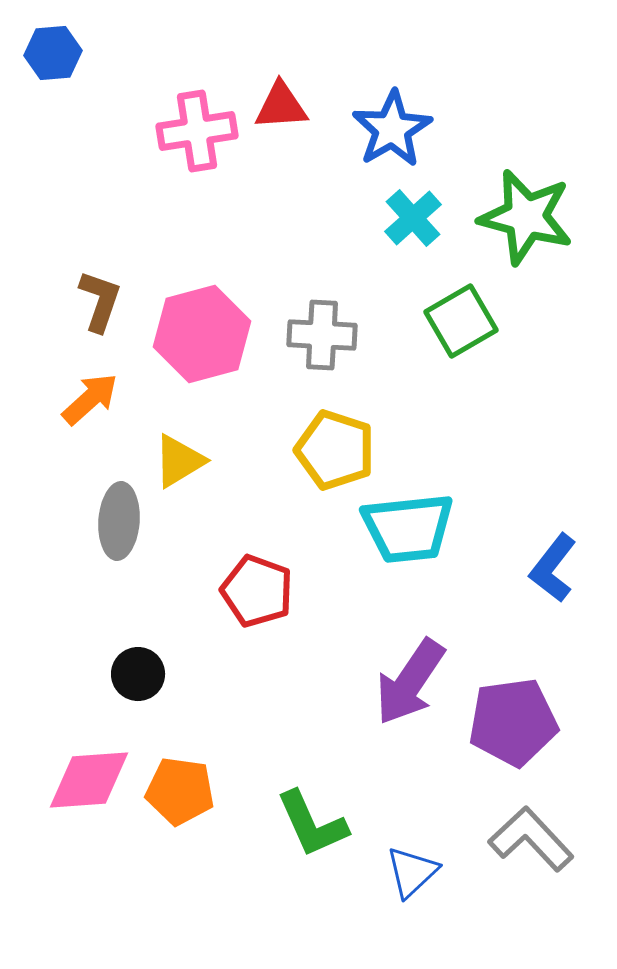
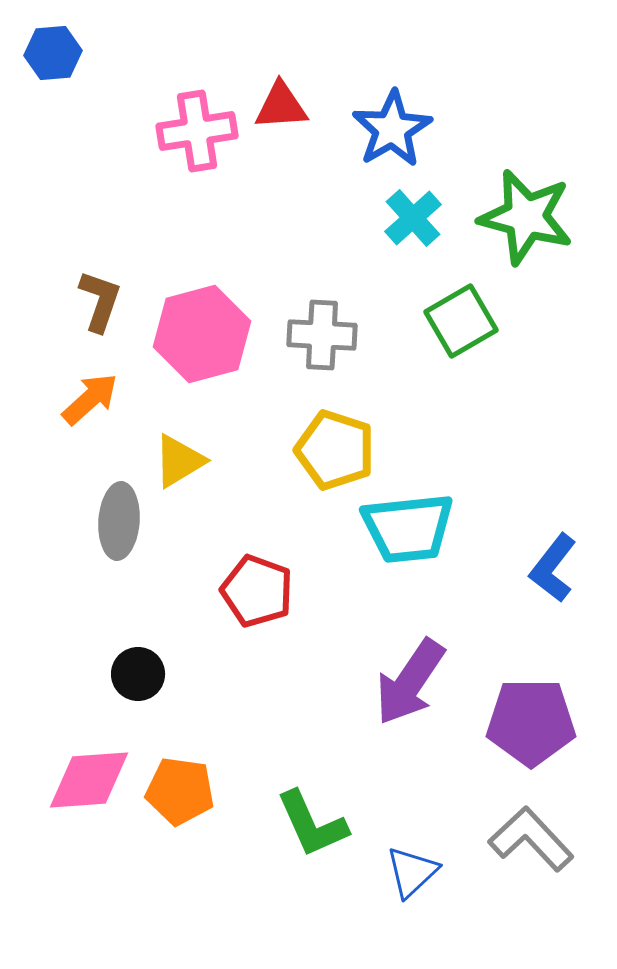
purple pentagon: moved 18 px right; rotated 8 degrees clockwise
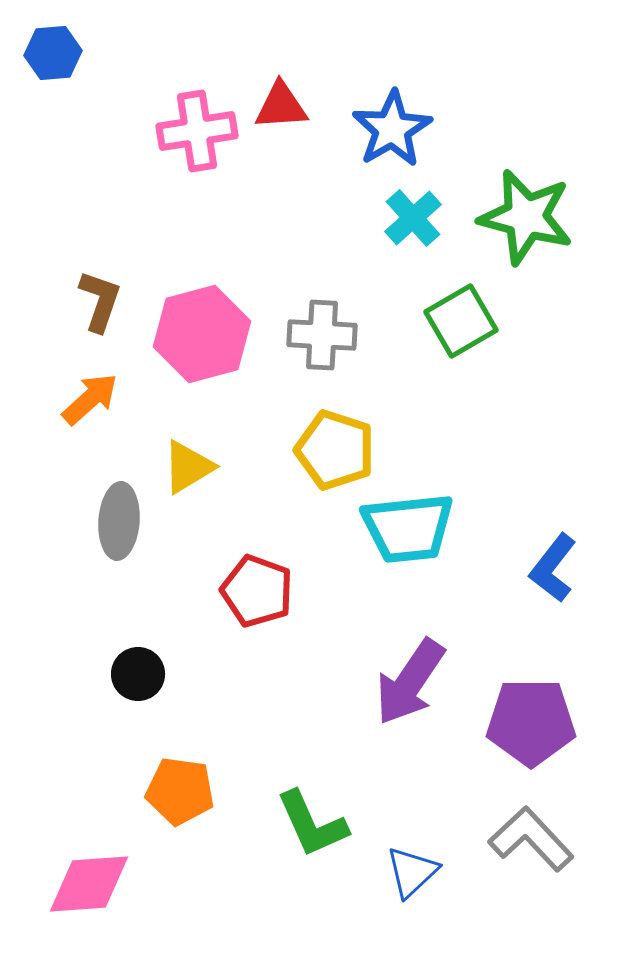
yellow triangle: moved 9 px right, 6 px down
pink diamond: moved 104 px down
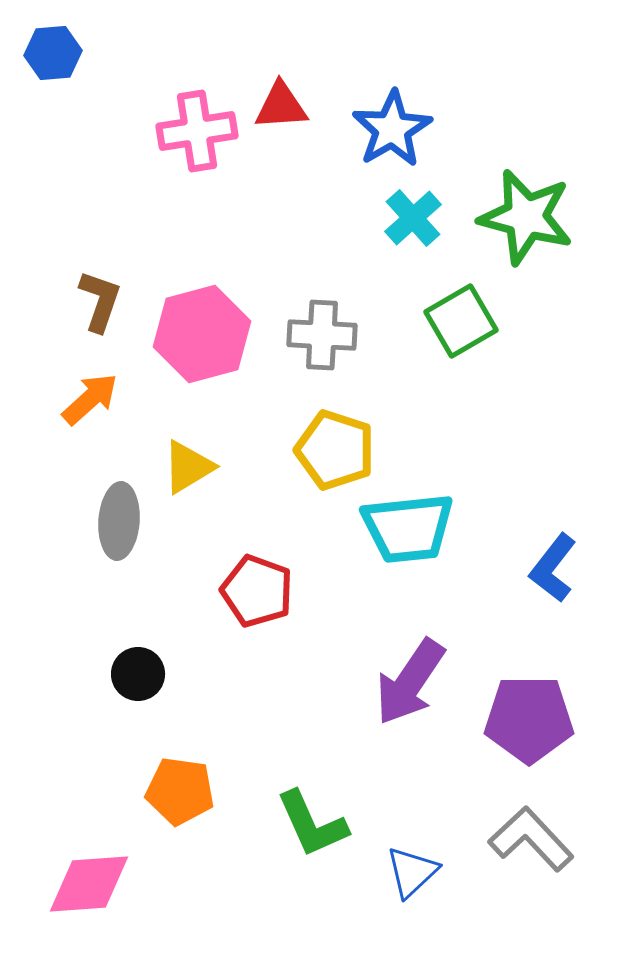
purple pentagon: moved 2 px left, 3 px up
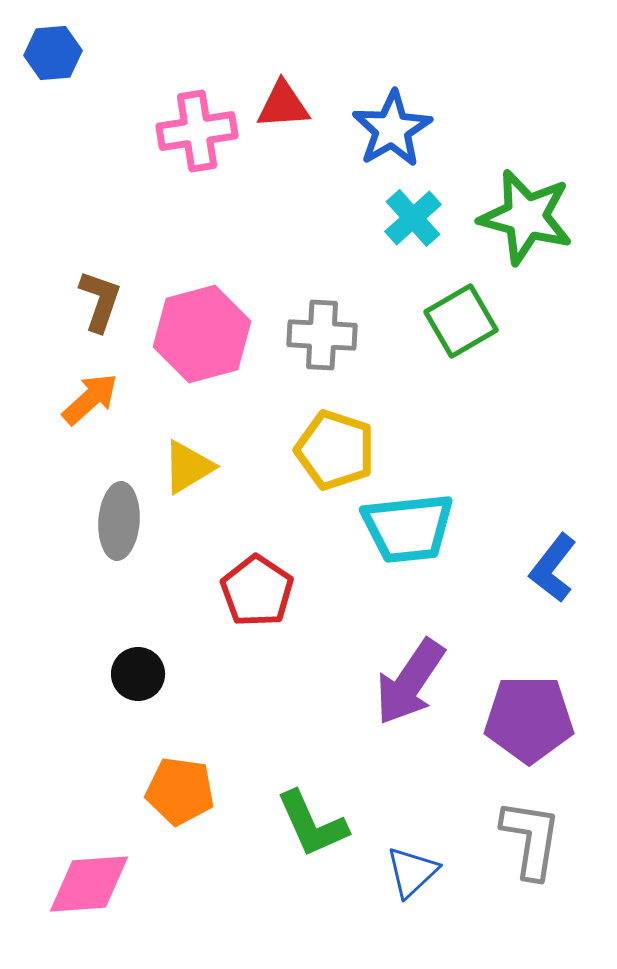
red triangle: moved 2 px right, 1 px up
red pentagon: rotated 14 degrees clockwise
gray L-shape: rotated 52 degrees clockwise
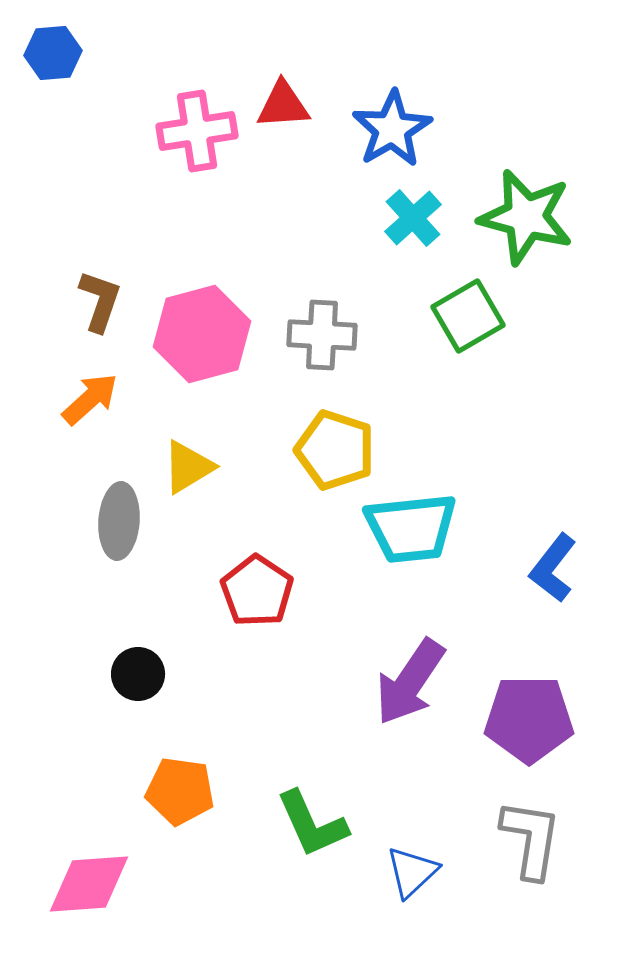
green square: moved 7 px right, 5 px up
cyan trapezoid: moved 3 px right
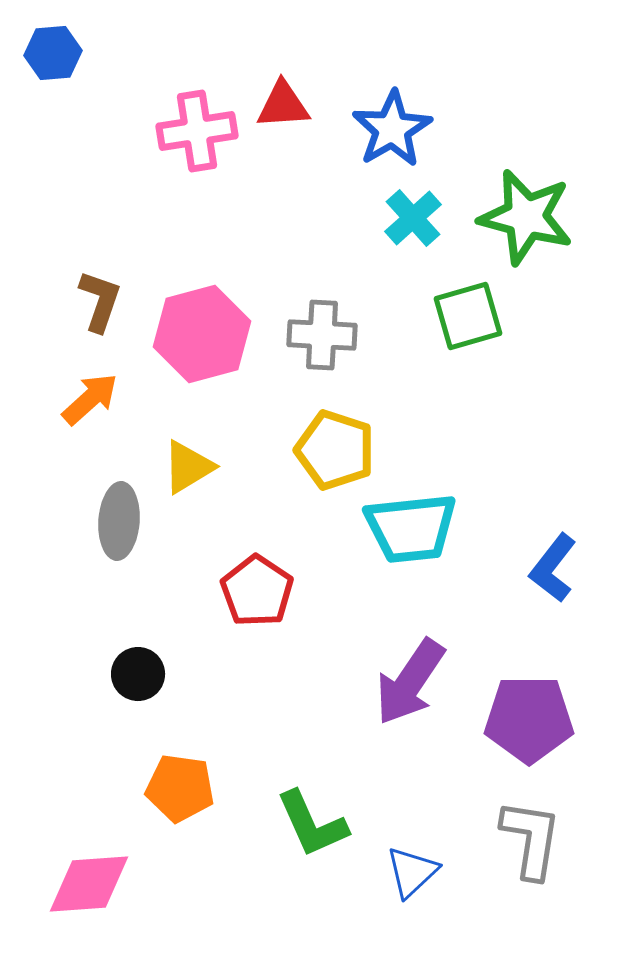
green square: rotated 14 degrees clockwise
orange pentagon: moved 3 px up
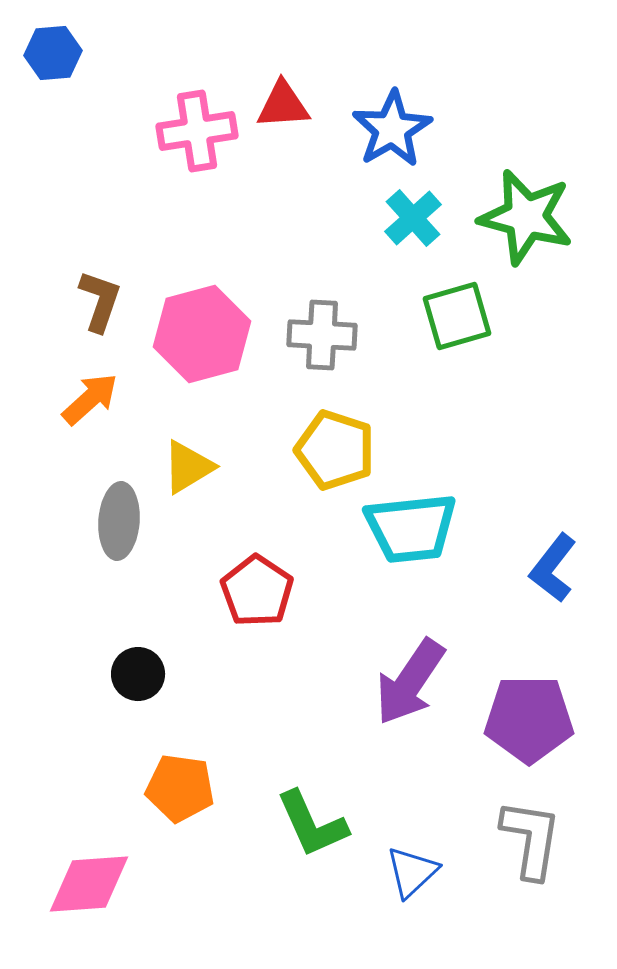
green square: moved 11 px left
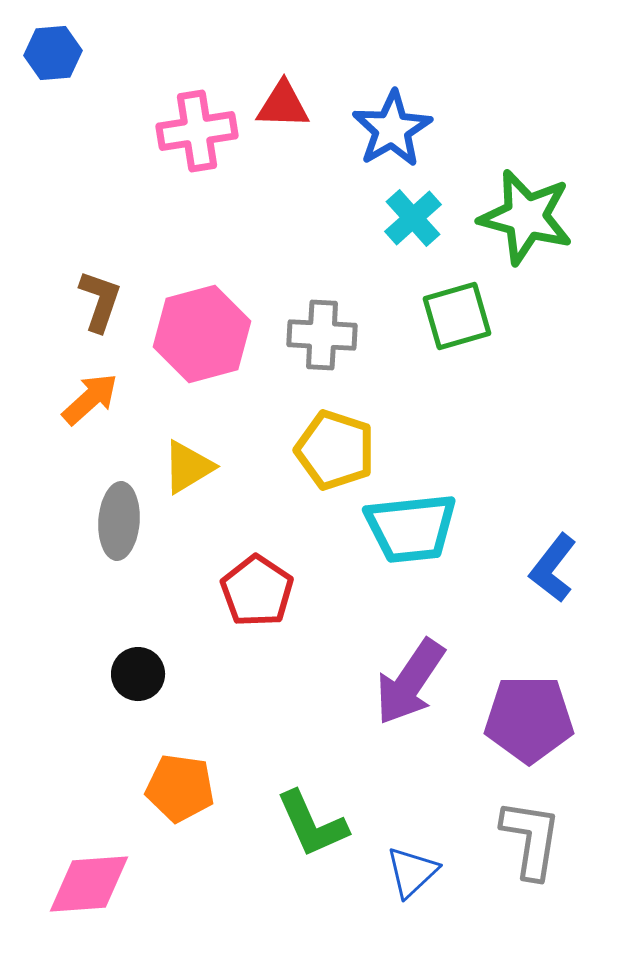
red triangle: rotated 6 degrees clockwise
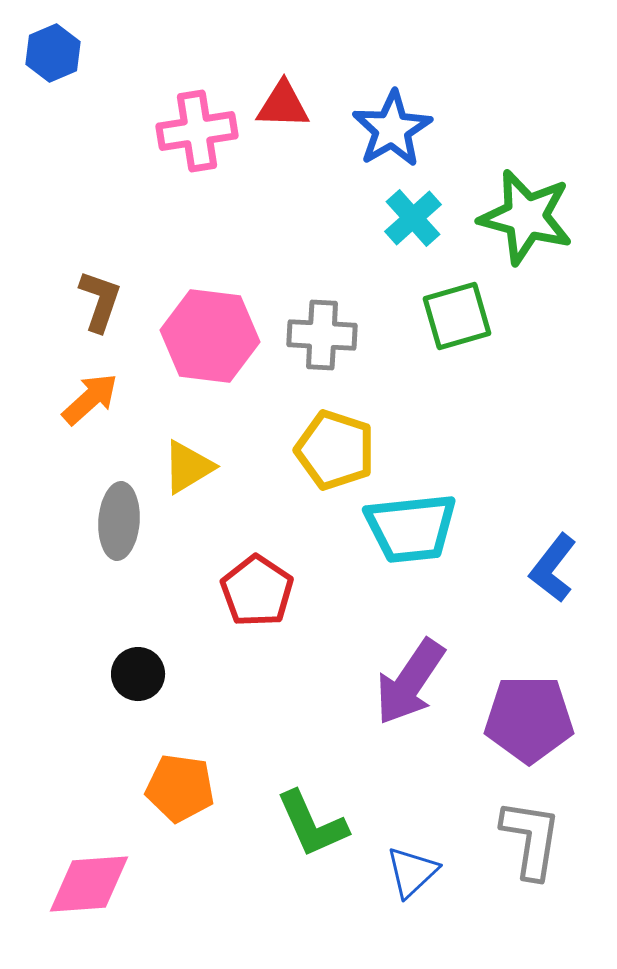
blue hexagon: rotated 18 degrees counterclockwise
pink hexagon: moved 8 px right, 2 px down; rotated 22 degrees clockwise
